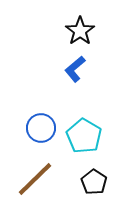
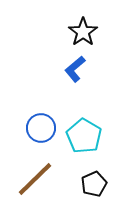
black star: moved 3 px right, 1 px down
black pentagon: moved 2 px down; rotated 15 degrees clockwise
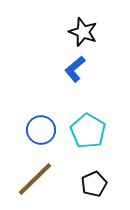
black star: rotated 16 degrees counterclockwise
blue circle: moved 2 px down
cyan pentagon: moved 4 px right, 5 px up
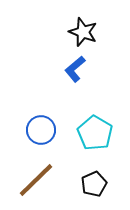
cyan pentagon: moved 7 px right, 2 px down
brown line: moved 1 px right, 1 px down
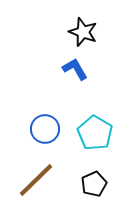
blue L-shape: rotated 100 degrees clockwise
blue circle: moved 4 px right, 1 px up
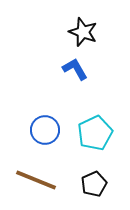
blue circle: moved 1 px down
cyan pentagon: rotated 16 degrees clockwise
brown line: rotated 66 degrees clockwise
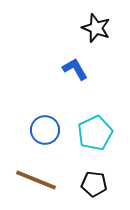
black star: moved 13 px right, 4 px up
black pentagon: rotated 30 degrees clockwise
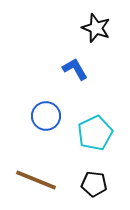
blue circle: moved 1 px right, 14 px up
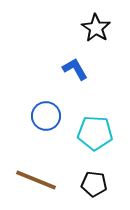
black star: rotated 12 degrees clockwise
cyan pentagon: rotated 28 degrees clockwise
